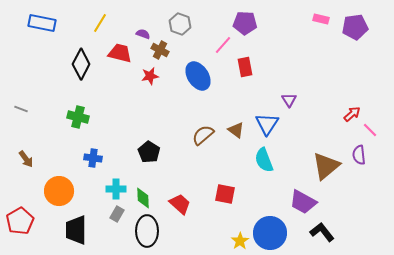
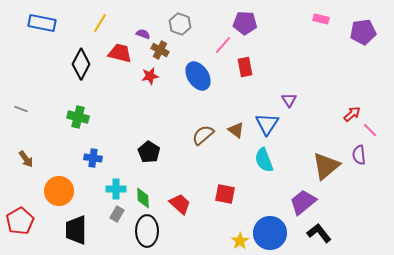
purple pentagon at (355, 27): moved 8 px right, 5 px down
purple trapezoid at (303, 202): rotated 112 degrees clockwise
black L-shape at (322, 232): moved 3 px left, 1 px down
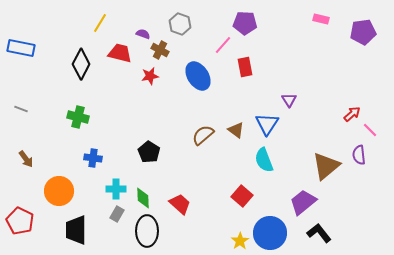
blue rectangle at (42, 23): moved 21 px left, 25 px down
red square at (225, 194): moved 17 px right, 2 px down; rotated 30 degrees clockwise
red pentagon at (20, 221): rotated 16 degrees counterclockwise
